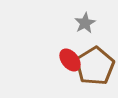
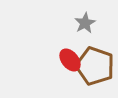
brown pentagon: rotated 21 degrees counterclockwise
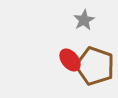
gray star: moved 1 px left, 3 px up
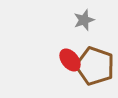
gray star: rotated 10 degrees clockwise
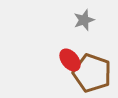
brown pentagon: moved 3 px left, 7 px down
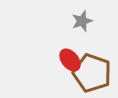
gray star: moved 2 px left, 1 px down
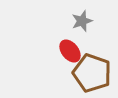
red ellipse: moved 9 px up
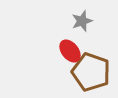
brown pentagon: moved 1 px left, 1 px up
